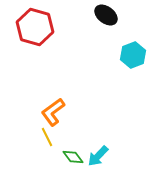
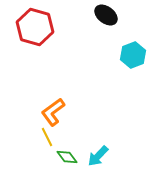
green diamond: moved 6 px left
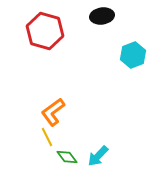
black ellipse: moved 4 px left, 1 px down; rotated 45 degrees counterclockwise
red hexagon: moved 10 px right, 4 px down
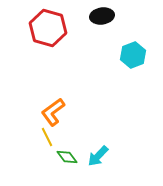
red hexagon: moved 3 px right, 3 px up
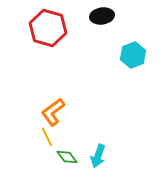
cyan arrow: rotated 25 degrees counterclockwise
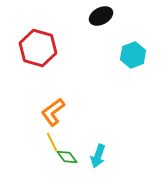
black ellipse: moved 1 px left; rotated 20 degrees counterclockwise
red hexagon: moved 10 px left, 20 px down
yellow line: moved 5 px right, 5 px down
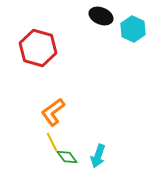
black ellipse: rotated 50 degrees clockwise
cyan hexagon: moved 26 px up; rotated 15 degrees counterclockwise
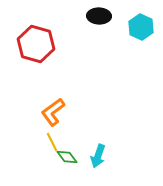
black ellipse: moved 2 px left; rotated 20 degrees counterclockwise
cyan hexagon: moved 8 px right, 2 px up
red hexagon: moved 2 px left, 4 px up
